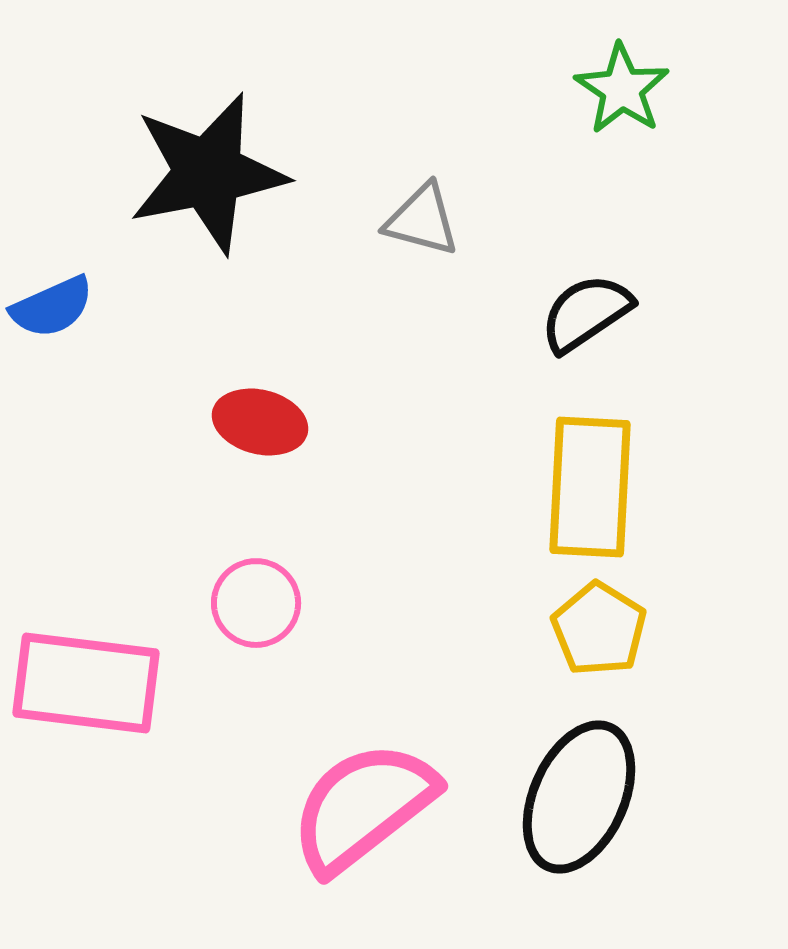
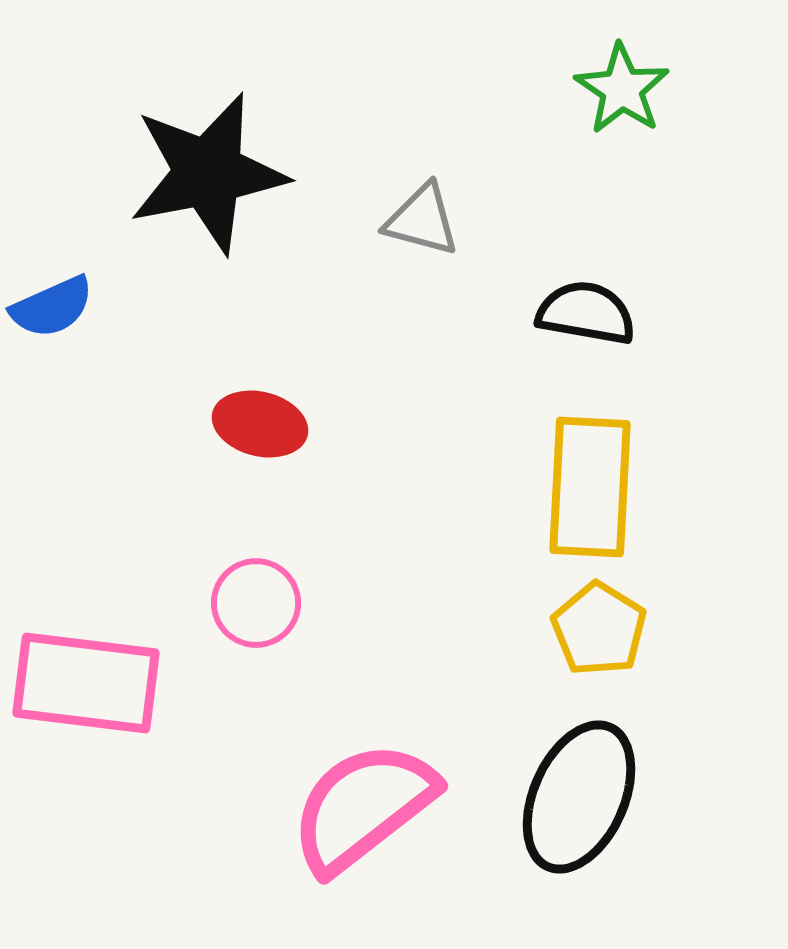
black semicircle: rotated 44 degrees clockwise
red ellipse: moved 2 px down
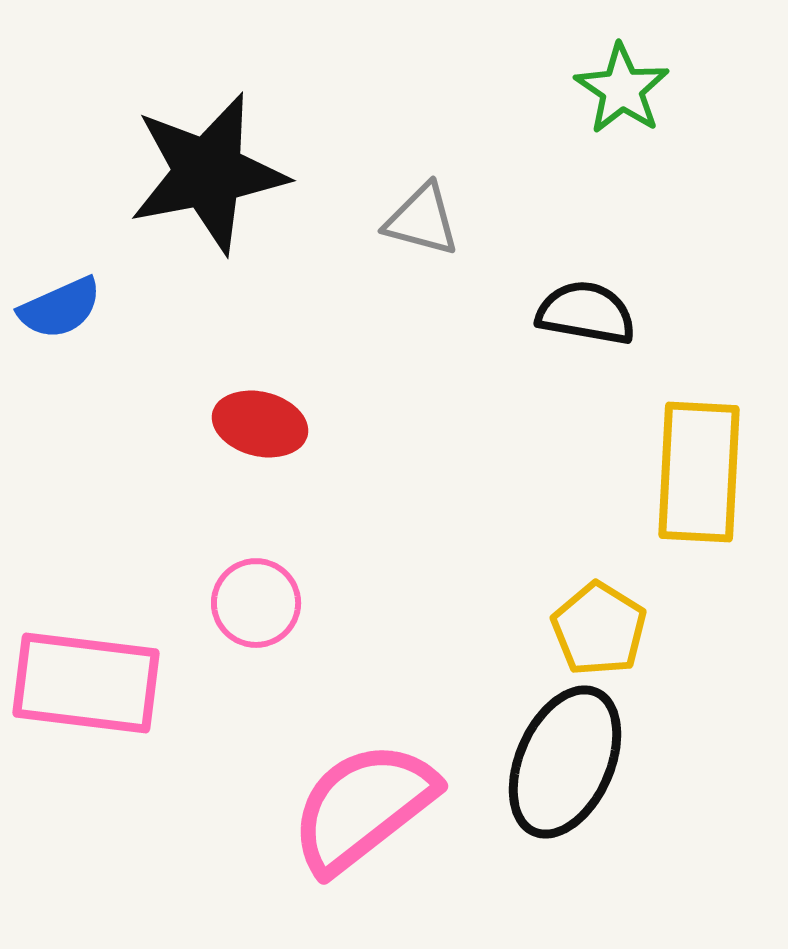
blue semicircle: moved 8 px right, 1 px down
yellow rectangle: moved 109 px right, 15 px up
black ellipse: moved 14 px left, 35 px up
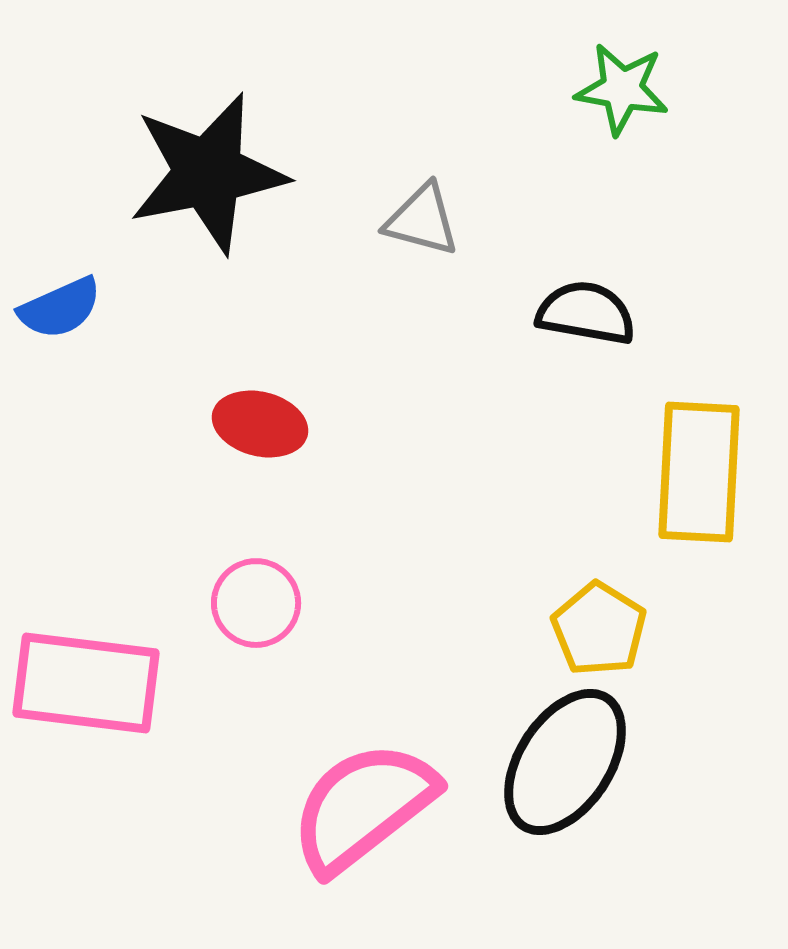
green star: rotated 24 degrees counterclockwise
black ellipse: rotated 9 degrees clockwise
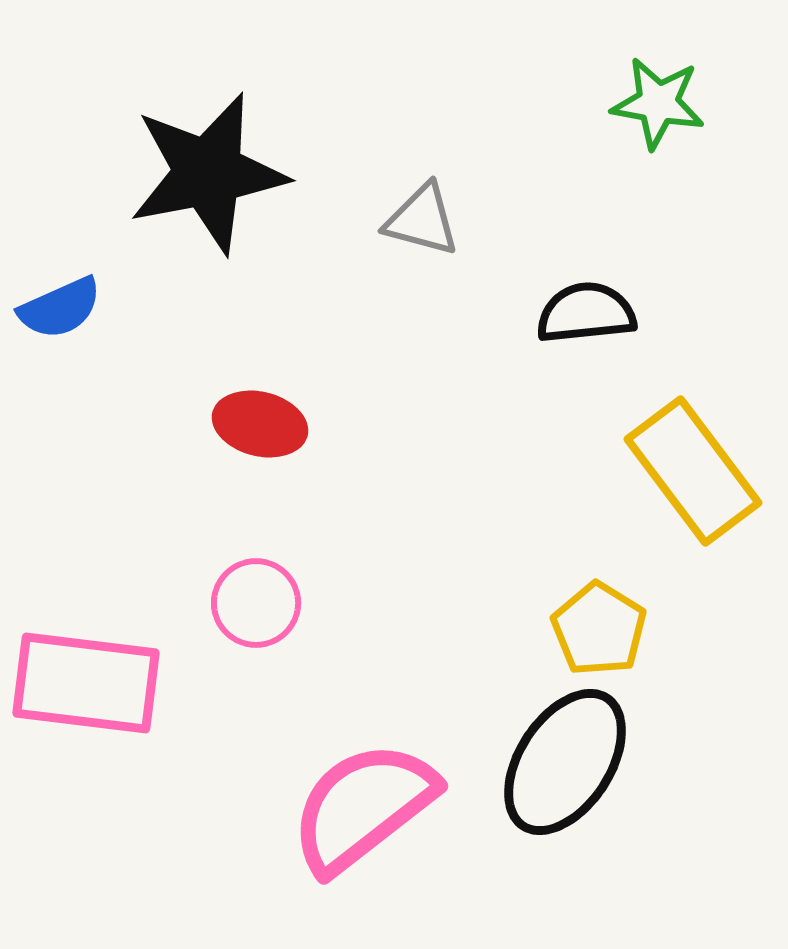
green star: moved 36 px right, 14 px down
black semicircle: rotated 16 degrees counterclockwise
yellow rectangle: moved 6 px left, 1 px up; rotated 40 degrees counterclockwise
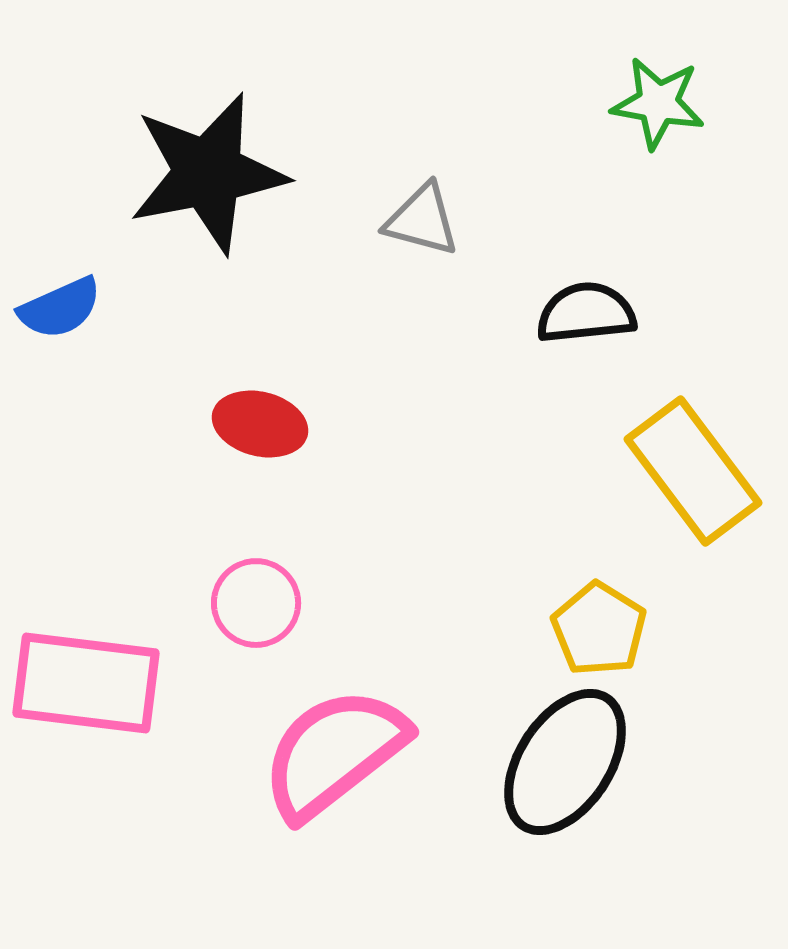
pink semicircle: moved 29 px left, 54 px up
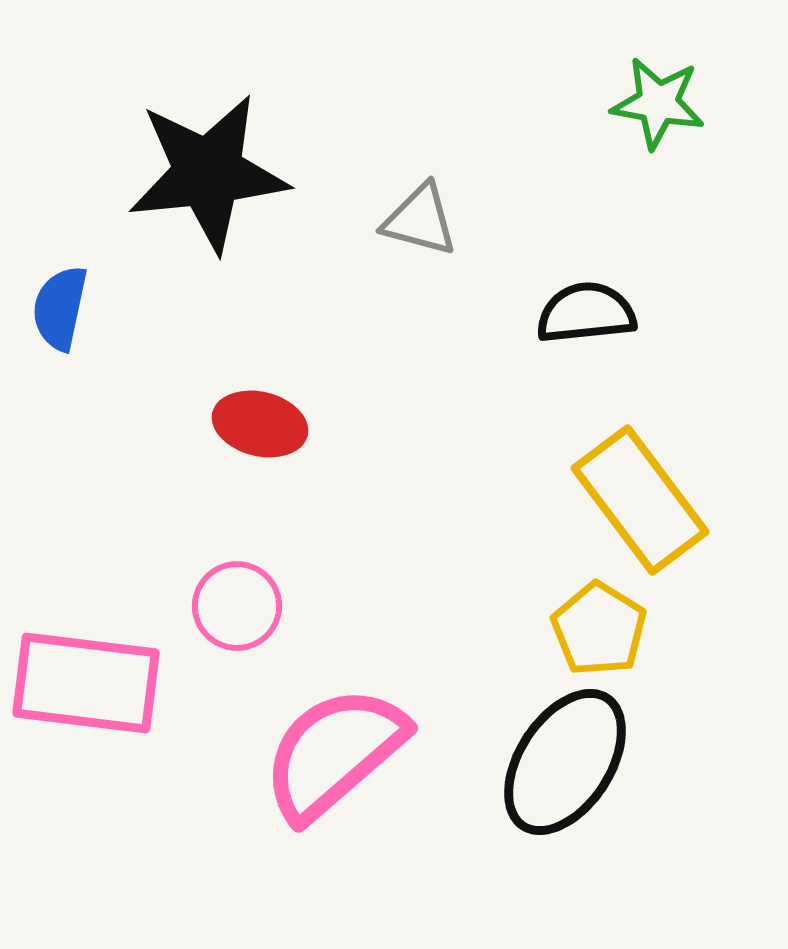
black star: rotated 5 degrees clockwise
gray triangle: moved 2 px left
blue semicircle: rotated 126 degrees clockwise
yellow rectangle: moved 53 px left, 29 px down
pink circle: moved 19 px left, 3 px down
pink semicircle: rotated 3 degrees counterclockwise
